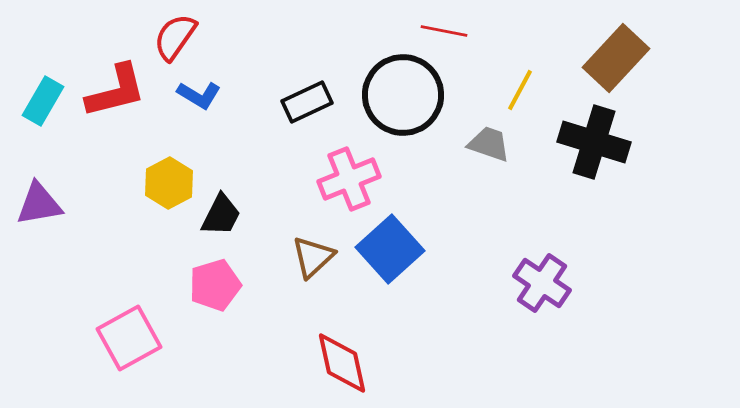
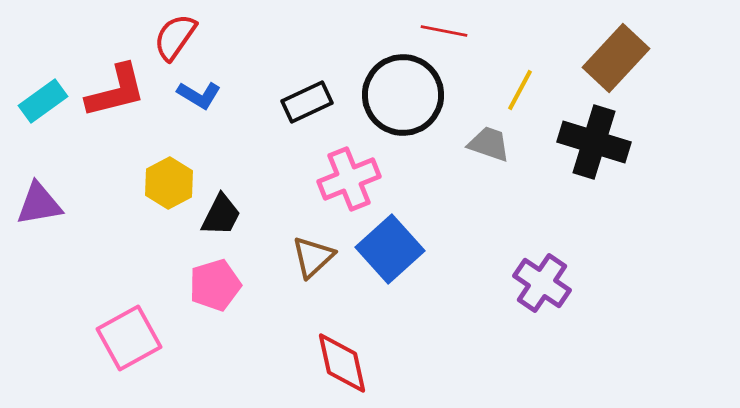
cyan rectangle: rotated 24 degrees clockwise
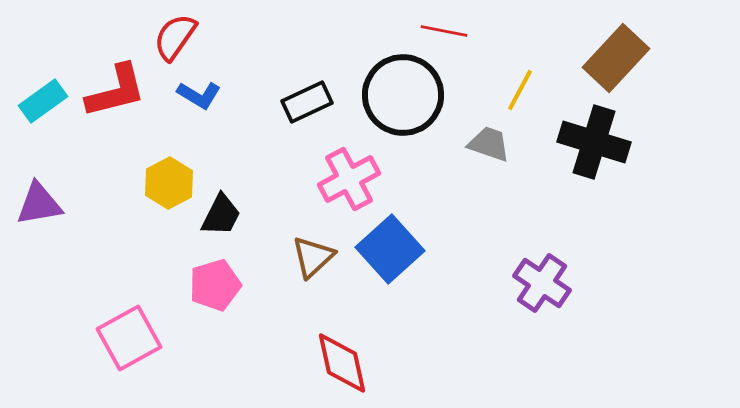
pink cross: rotated 6 degrees counterclockwise
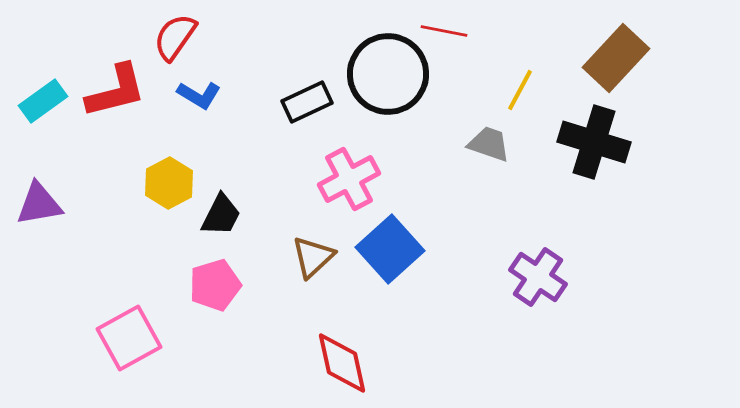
black circle: moved 15 px left, 21 px up
purple cross: moved 4 px left, 6 px up
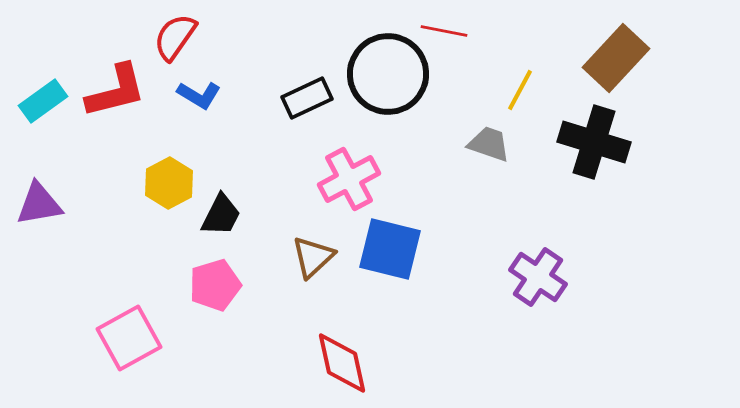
black rectangle: moved 4 px up
blue square: rotated 34 degrees counterclockwise
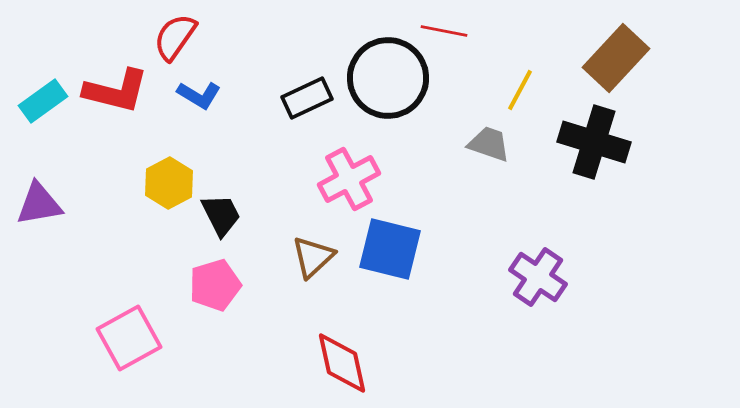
black circle: moved 4 px down
red L-shape: rotated 28 degrees clockwise
black trapezoid: rotated 54 degrees counterclockwise
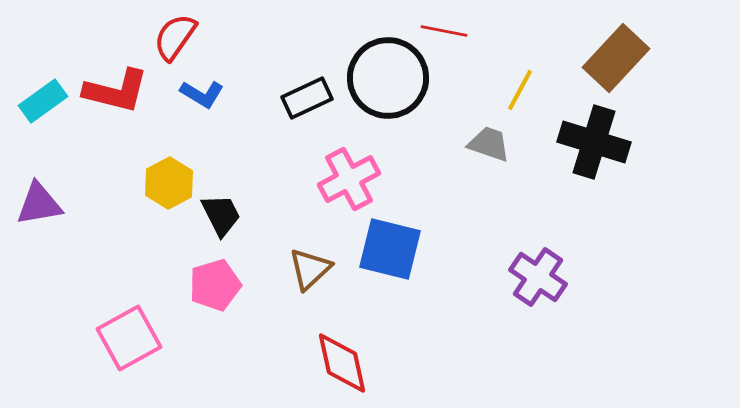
blue L-shape: moved 3 px right, 1 px up
brown triangle: moved 3 px left, 12 px down
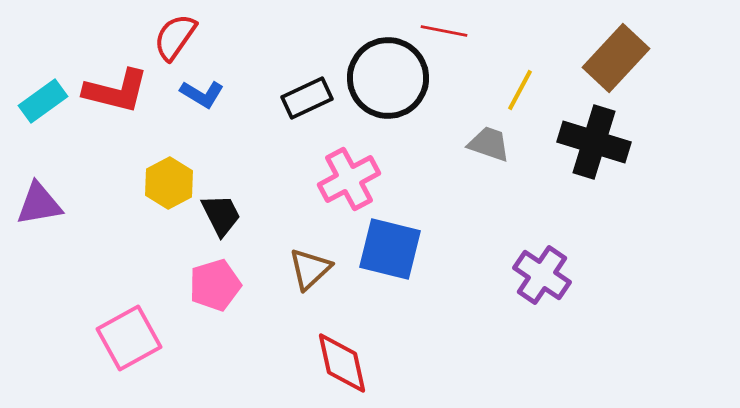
purple cross: moved 4 px right, 2 px up
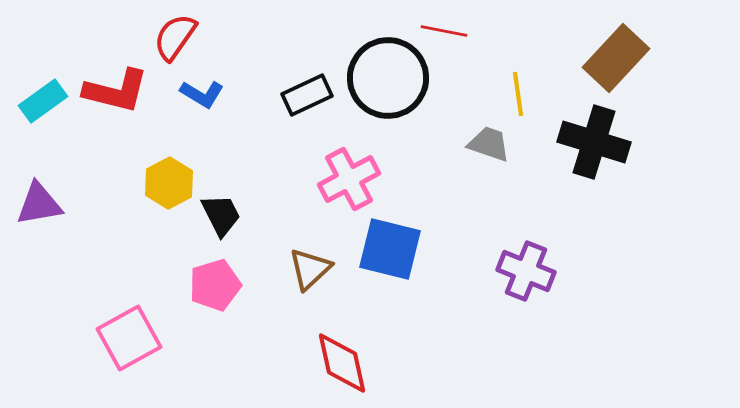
yellow line: moved 2 px left, 4 px down; rotated 36 degrees counterclockwise
black rectangle: moved 3 px up
purple cross: moved 16 px left, 4 px up; rotated 12 degrees counterclockwise
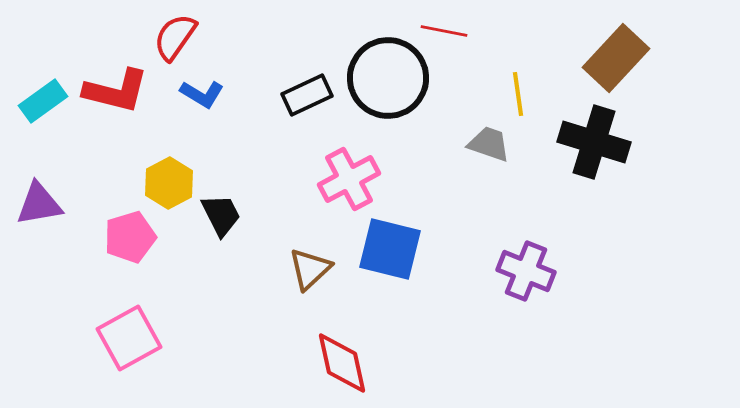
pink pentagon: moved 85 px left, 48 px up
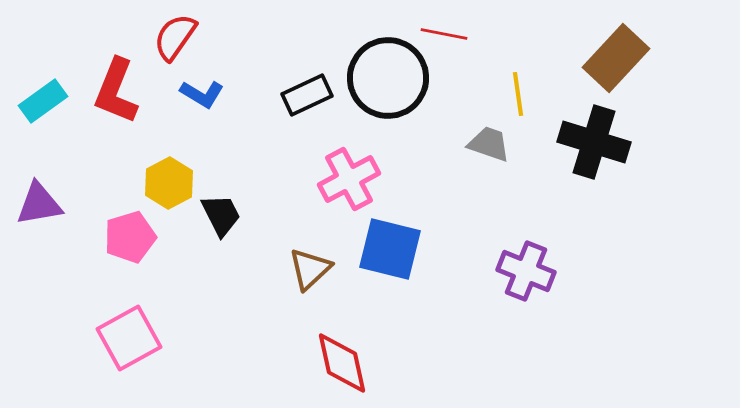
red line: moved 3 px down
red L-shape: rotated 98 degrees clockwise
